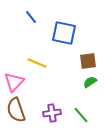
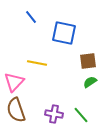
yellow line: rotated 12 degrees counterclockwise
purple cross: moved 2 px right, 1 px down; rotated 18 degrees clockwise
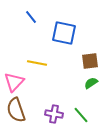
brown square: moved 2 px right
green semicircle: moved 1 px right, 1 px down
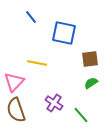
brown square: moved 2 px up
purple cross: moved 11 px up; rotated 24 degrees clockwise
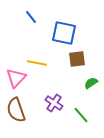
brown square: moved 13 px left
pink triangle: moved 2 px right, 4 px up
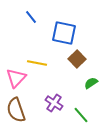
brown square: rotated 36 degrees counterclockwise
